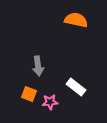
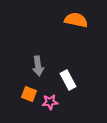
white rectangle: moved 8 px left, 7 px up; rotated 24 degrees clockwise
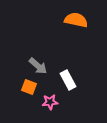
gray arrow: rotated 42 degrees counterclockwise
orange square: moved 7 px up
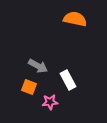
orange semicircle: moved 1 px left, 1 px up
gray arrow: rotated 12 degrees counterclockwise
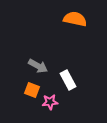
orange square: moved 3 px right, 3 px down
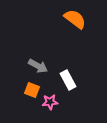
orange semicircle: rotated 25 degrees clockwise
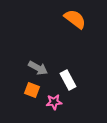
gray arrow: moved 2 px down
pink star: moved 4 px right
